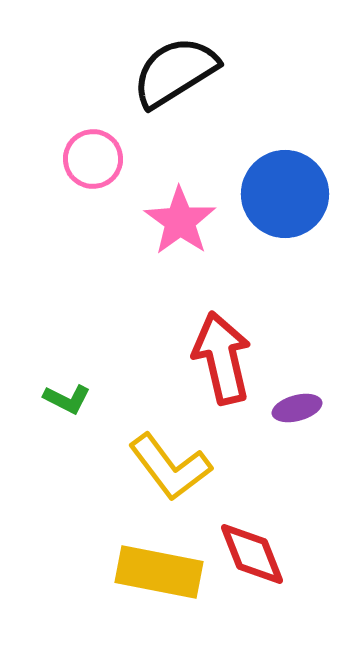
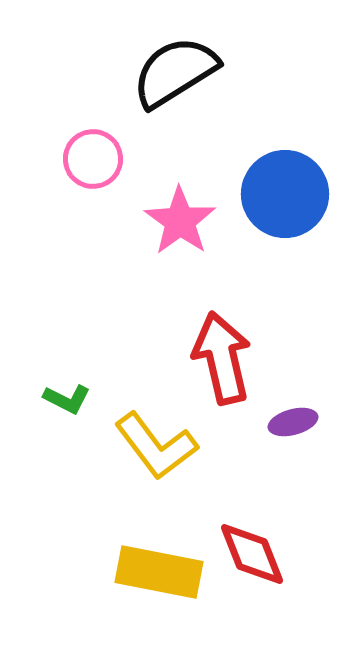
purple ellipse: moved 4 px left, 14 px down
yellow L-shape: moved 14 px left, 21 px up
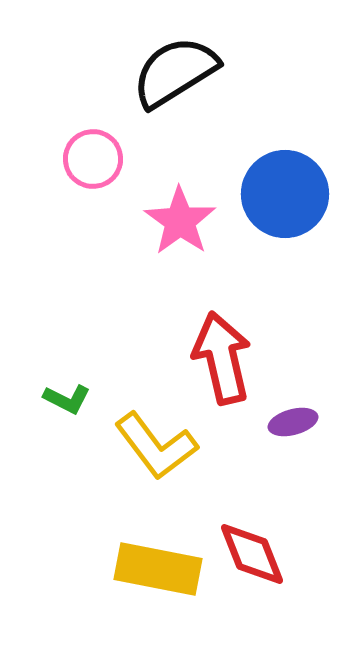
yellow rectangle: moved 1 px left, 3 px up
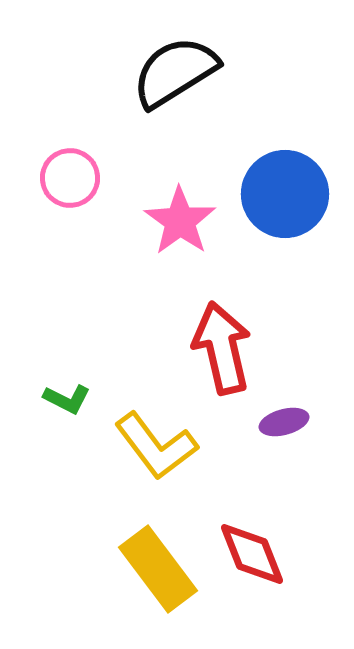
pink circle: moved 23 px left, 19 px down
red arrow: moved 10 px up
purple ellipse: moved 9 px left
yellow rectangle: rotated 42 degrees clockwise
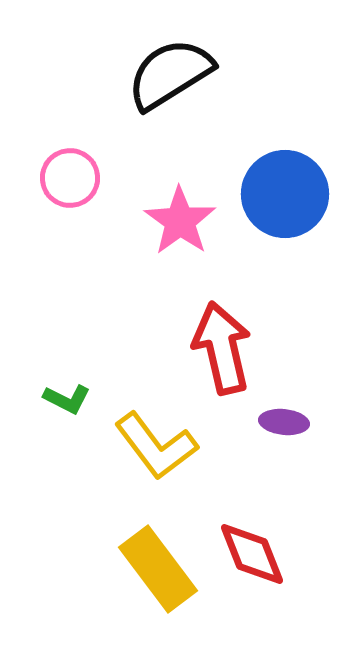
black semicircle: moved 5 px left, 2 px down
purple ellipse: rotated 21 degrees clockwise
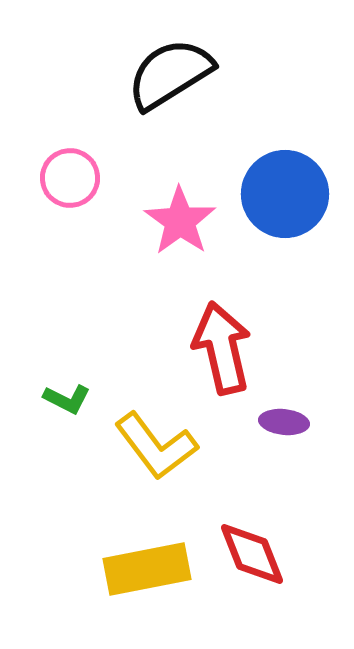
yellow rectangle: moved 11 px left; rotated 64 degrees counterclockwise
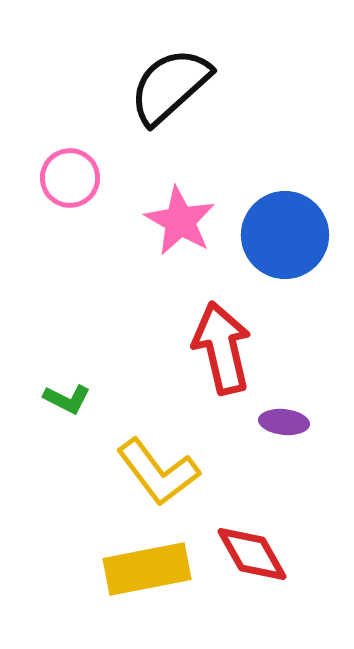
black semicircle: moved 12 px down; rotated 10 degrees counterclockwise
blue circle: moved 41 px down
pink star: rotated 6 degrees counterclockwise
yellow L-shape: moved 2 px right, 26 px down
red diamond: rotated 8 degrees counterclockwise
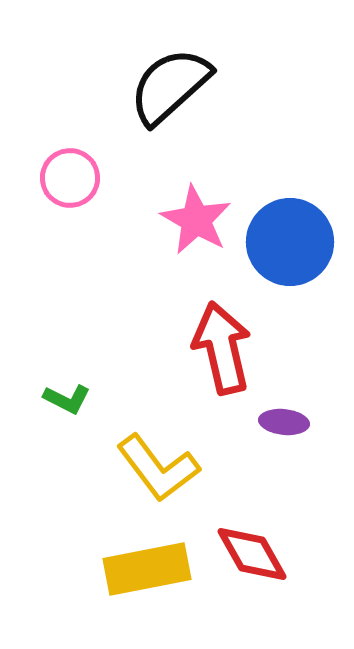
pink star: moved 16 px right, 1 px up
blue circle: moved 5 px right, 7 px down
yellow L-shape: moved 4 px up
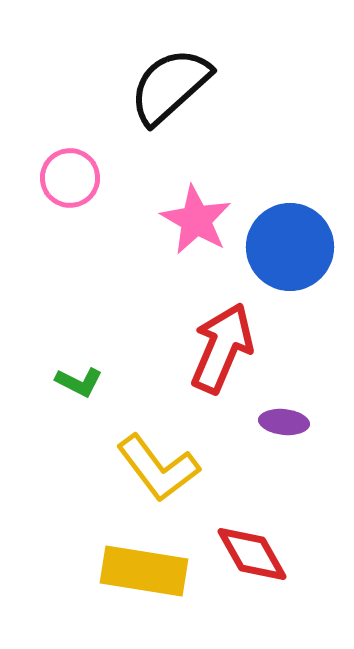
blue circle: moved 5 px down
red arrow: rotated 36 degrees clockwise
green L-shape: moved 12 px right, 17 px up
yellow rectangle: moved 3 px left, 2 px down; rotated 20 degrees clockwise
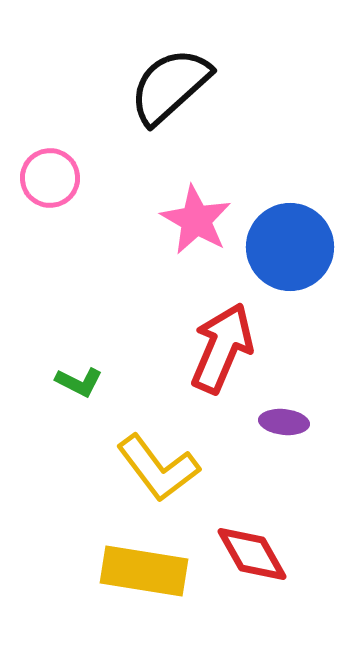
pink circle: moved 20 px left
